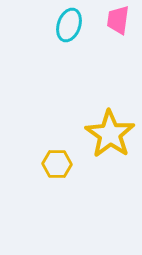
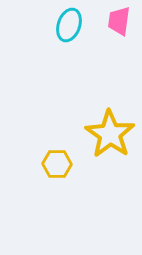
pink trapezoid: moved 1 px right, 1 px down
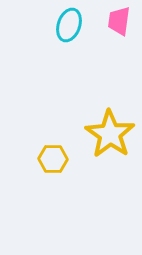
yellow hexagon: moved 4 px left, 5 px up
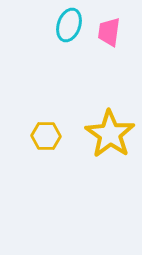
pink trapezoid: moved 10 px left, 11 px down
yellow hexagon: moved 7 px left, 23 px up
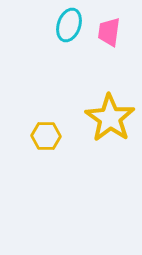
yellow star: moved 16 px up
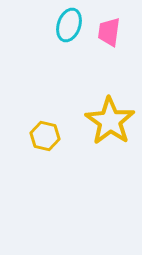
yellow star: moved 3 px down
yellow hexagon: moved 1 px left; rotated 12 degrees clockwise
